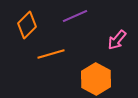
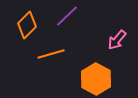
purple line: moved 8 px left; rotated 20 degrees counterclockwise
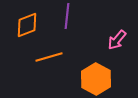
purple line: rotated 40 degrees counterclockwise
orange diamond: rotated 24 degrees clockwise
orange line: moved 2 px left, 3 px down
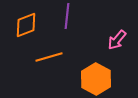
orange diamond: moved 1 px left
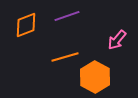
purple line: rotated 65 degrees clockwise
orange line: moved 16 px right
orange hexagon: moved 1 px left, 2 px up
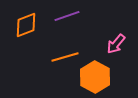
pink arrow: moved 1 px left, 4 px down
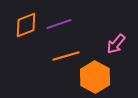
purple line: moved 8 px left, 8 px down
orange line: moved 1 px right, 1 px up
